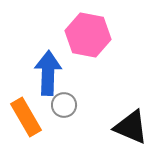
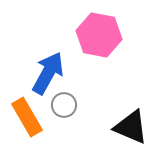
pink hexagon: moved 11 px right
blue arrow: rotated 27 degrees clockwise
orange rectangle: moved 1 px right
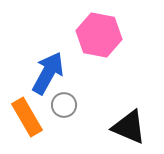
black triangle: moved 2 px left
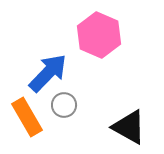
pink hexagon: rotated 12 degrees clockwise
blue arrow: rotated 15 degrees clockwise
black triangle: rotated 6 degrees clockwise
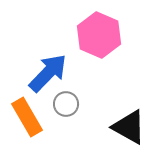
gray circle: moved 2 px right, 1 px up
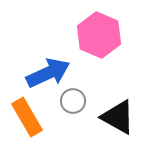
blue arrow: rotated 21 degrees clockwise
gray circle: moved 7 px right, 3 px up
black triangle: moved 11 px left, 10 px up
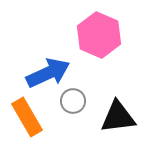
black triangle: rotated 36 degrees counterclockwise
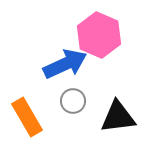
blue arrow: moved 17 px right, 9 px up
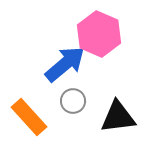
pink hexagon: moved 1 px up
blue arrow: rotated 15 degrees counterclockwise
orange rectangle: moved 2 px right; rotated 12 degrees counterclockwise
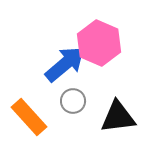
pink hexagon: moved 9 px down
